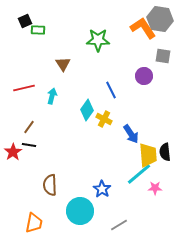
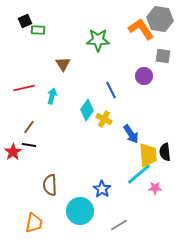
orange L-shape: moved 2 px left, 1 px down
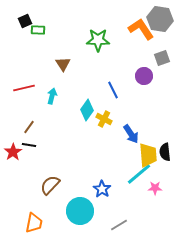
gray square: moved 1 px left, 2 px down; rotated 28 degrees counterclockwise
blue line: moved 2 px right
brown semicircle: rotated 45 degrees clockwise
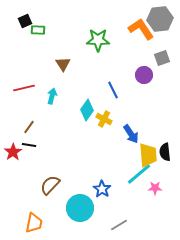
gray hexagon: rotated 15 degrees counterclockwise
purple circle: moved 1 px up
cyan circle: moved 3 px up
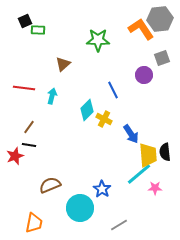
brown triangle: rotated 21 degrees clockwise
red line: rotated 20 degrees clockwise
cyan diamond: rotated 10 degrees clockwise
red star: moved 2 px right, 4 px down; rotated 12 degrees clockwise
brown semicircle: rotated 25 degrees clockwise
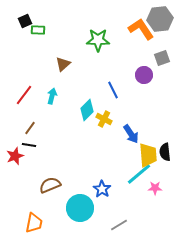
red line: moved 7 px down; rotated 60 degrees counterclockwise
brown line: moved 1 px right, 1 px down
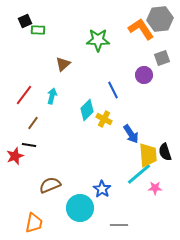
brown line: moved 3 px right, 5 px up
black semicircle: rotated 12 degrees counterclockwise
gray line: rotated 30 degrees clockwise
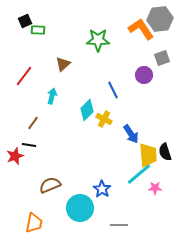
red line: moved 19 px up
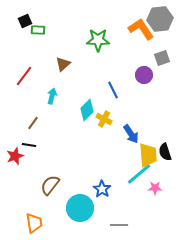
brown semicircle: rotated 30 degrees counterclockwise
orange trapezoid: rotated 20 degrees counterclockwise
